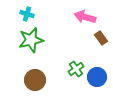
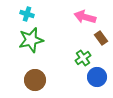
green cross: moved 7 px right, 11 px up
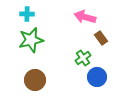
cyan cross: rotated 16 degrees counterclockwise
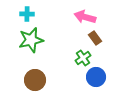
brown rectangle: moved 6 px left
blue circle: moved 1 px left
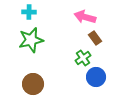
cyan cross: moved 2 px right, 2 px up
brown circle: moved 2 px left, 4 px down
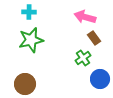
brown rectangle: moved 1 px left
blue circle: moved 4 px right, 2 px down
brown circle: moved 8 px left
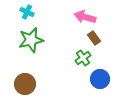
cyan cross: moved 2 px left; rotated 24 degrees clockwise
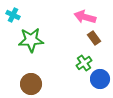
cyan cross: moved 14 px left, 3 px down
green star: rotated 10 degrees clockwise
green cross: moved 1 px right, 5 px down
brown circle: moved 6 px right
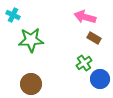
brown rectangle: rotated 24 degrees counterclockwise
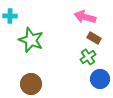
cyan cross: moved 3 px left, 1 px down; rotated 24 degrees counterclockwise
green star: rotated 25 degrees clockwise
green cross: moved 4 px right, 6 px up
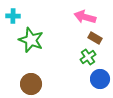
cyan cross: moved 3 px right
brown rectangle: moved 1 px right
